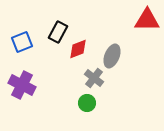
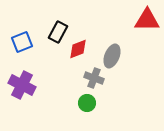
gray cross: rotated 18 degrees counterclockwise
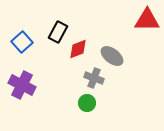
blue square: rotated 20 degrees counterclockwise
gray ellipse: rotated 75 degrees counterclockwise
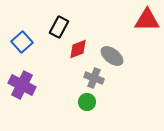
black rectangle: moved 1 px right, 5 px up
green circle: moved 1 px up
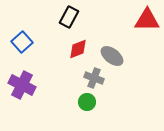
black rectangle: moved 10 px right, 10 px up
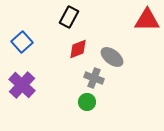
gray ellipse: moved 1 px down
purple cross: rotated 16 degrees clockwise
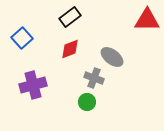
black rectangle: moved 1 px right; rotated 25 degrees clockwise
blue square: moved 4 px up
red diamond: moved 8 px left
purple cross: moved 11 px right; rotated 32 degrees clockwise
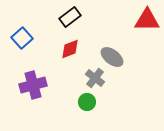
gray cross: moved 1 px right; rotated 18 degrees clockwise
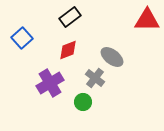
red diamond: moved 2 px left, 1 px down
purple cross: moved 17 px right, 2 px up; rotated 16 degrees counterclockwise
green circle: moved 4 px left
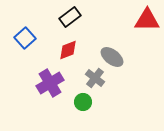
blue square: moved 3 px right
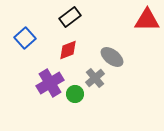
gray cross: rotated 12 degrees clockwise
green circle: moved 8 px left, 8 px up
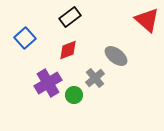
red triangle: rotated 40 degrees clockwise
gray ellipse: moved 4 px right, 1 px up
purple cross: moved 2 px left
green circle: moved 1 px left, 1 px down
